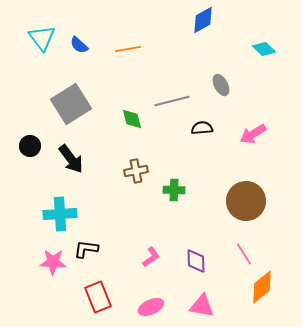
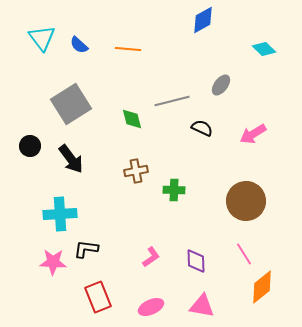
orange line: rotated 15 degrees clockwise
gray ellipse: rotated 65 degrees clockwise
black semicircle: rotated 30 degrees clockwise
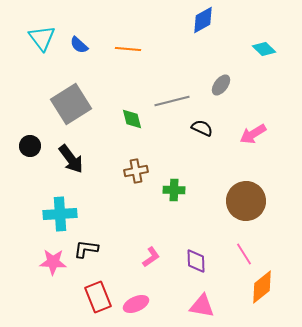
pink ellipse: moved 15 px left, 3 px up
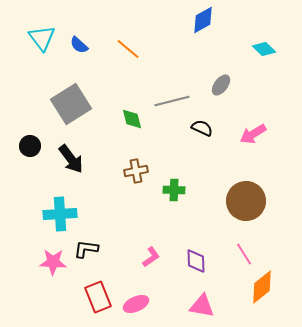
orange line: rotated 35 degrees clockwise
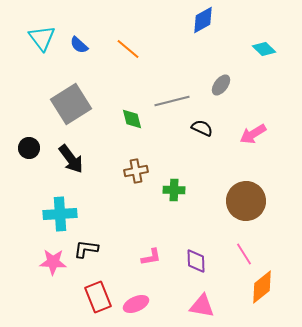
black circle: moved 1 px left, 2 px down
pink L-shape: rotated 25 degrees clockwise
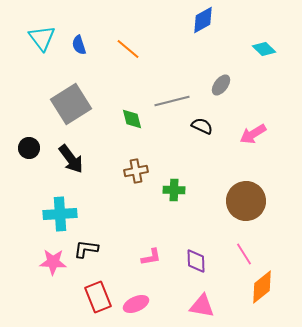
blue semicircle: rotated 30 degrees clockwise
black semicircle: moved 2 px up
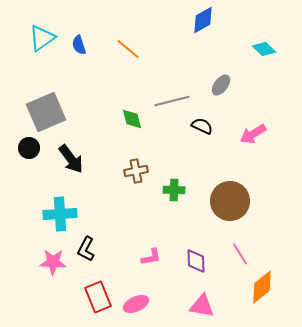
cyan triangle: rotated 32 degrees clockwise
gray square: moved 25 px left, 8 px down; rotated 9 degrees clockwise
brown circle: moved 16 px left
black L-shape: rotated 70 degrees counterclockwise
pink line: moved 4 px left
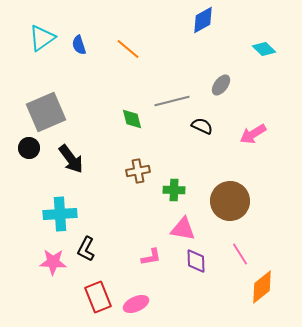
brown cross: moved 2 px right
pink triangle: moved 19 px left, 77 px up
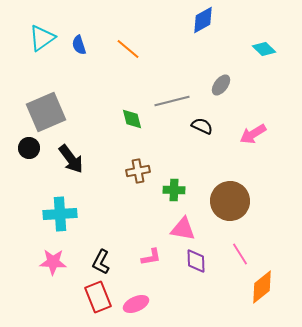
black L-shape: moved 15 px right, 13 px down
